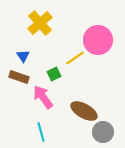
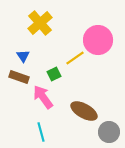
gray circle: moved 6 px right
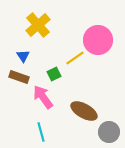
yellow cross: moved 2 px left, 2 px down
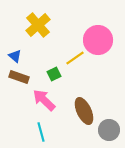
blue triangle: moved 8 px left; rotated 16 degrees counterclockwise
pink arrow: moved 1 px right, 3 px down; rotated 10 degrees counterclockwise
brown ellipse: rotated 36 degrees clockwise
gray circle: moved 2 px up
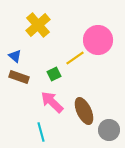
pink arrow: moved 8 px right, 2 px down
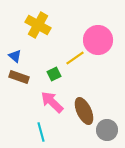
yellow cross: rotated 20 degrees counterclockwise
gray circle: moved 2 px left
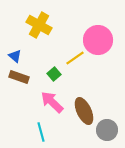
yellow cross: moved 1 px right
green square: rotated 16 degrees counterclockwise
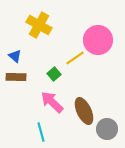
brown rectangle: moved 3 px left; rotated 18 degrees counterclockwise
gray circle: moved 1 px up
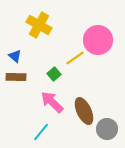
cyan line: rotated 54 degrees clockwise
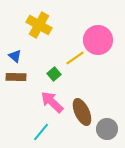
brown ellipse: moved 2 px left, 1 px down
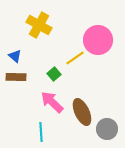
cyan line: rotated 42 degrees counterclockwise
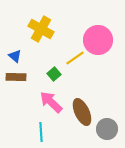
yellow cross: moved 2 px right, 4 px down
pink arrow: moved 1 px left
